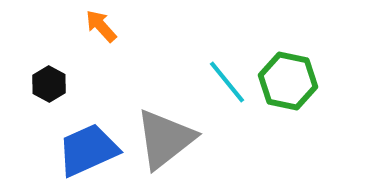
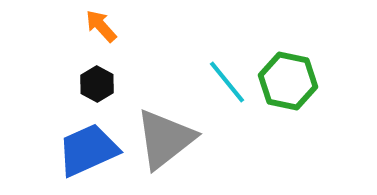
black hexagon: moved 48 px right
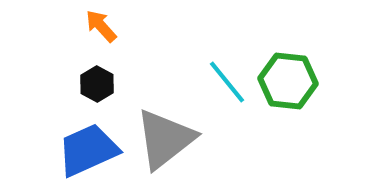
green hexagon: rotated 6 degrees counterclockwise
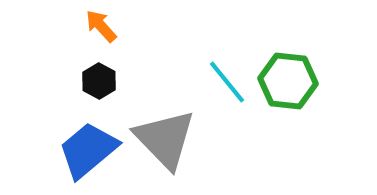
black hexagon: moved 2 px right, 3 px up
gray triangle: rotated 36 degrees counterclockwise
blue trapezoid: rotated 16 degrees counterclockwise
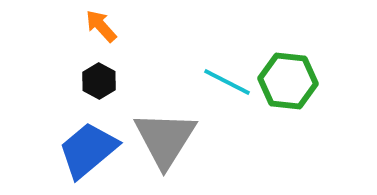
cyan line: rotated 24 degrees counterclockwise
gray triangle: rotated 16 degrees clockwise
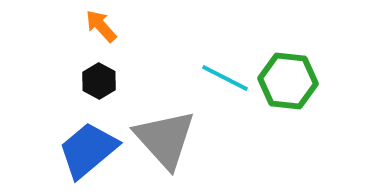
cyan line: moved 2 px left, 4 px up
gray triangle: rotated 14 degrees counterclockwise
